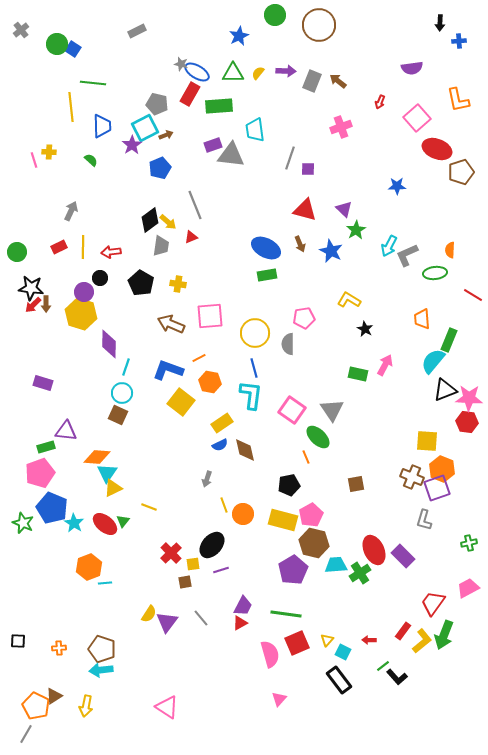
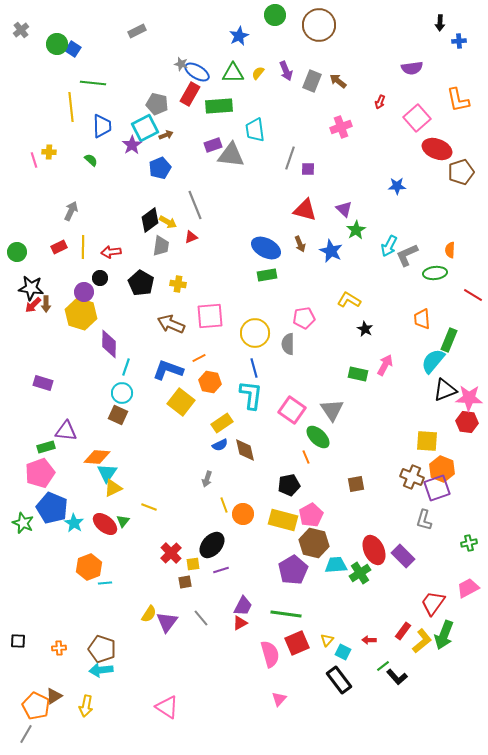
purple arrow at (286, 71): rotated 66 degrees clockwise
yellow arrow at (168, 222): rotated 12 degrees counterclockwise
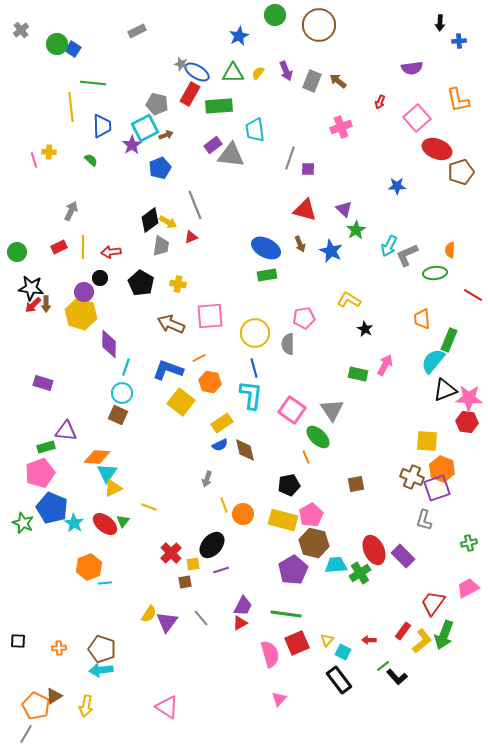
purple rectangle at (213, 145): rotated 18 degrees counterclockwise
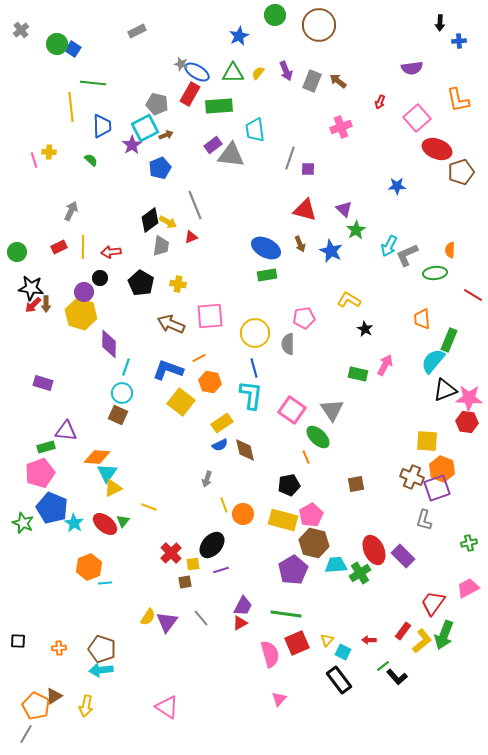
yellow semicircle at (149, 614): moved 1 px left, 3 px down
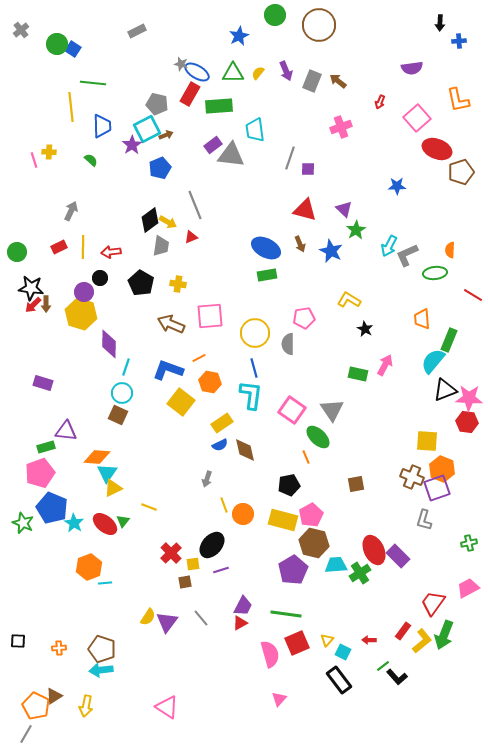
cyan square at (145, 128): moved 2 px right, 1 px down
purple rectangle at (403, 556): moved 5 px left
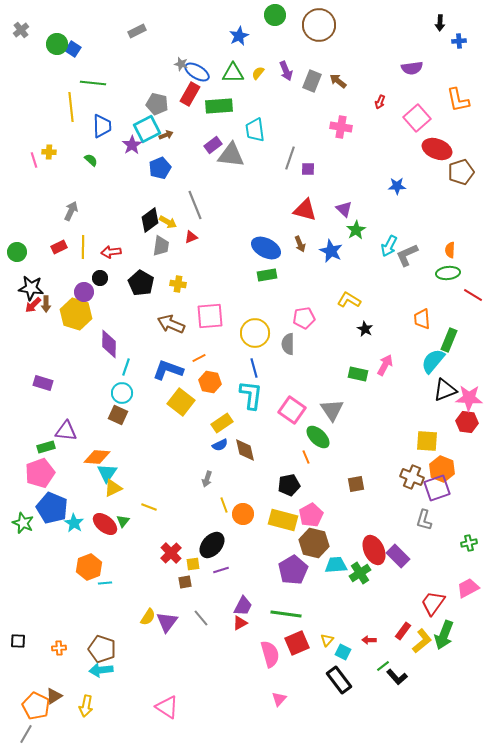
pink cross at (341, 127): rotated 30 degrees clockwise
green ellipse at (435, 273): moved 13 px right
yellow hexagon at (81, 314): moved 5 px left
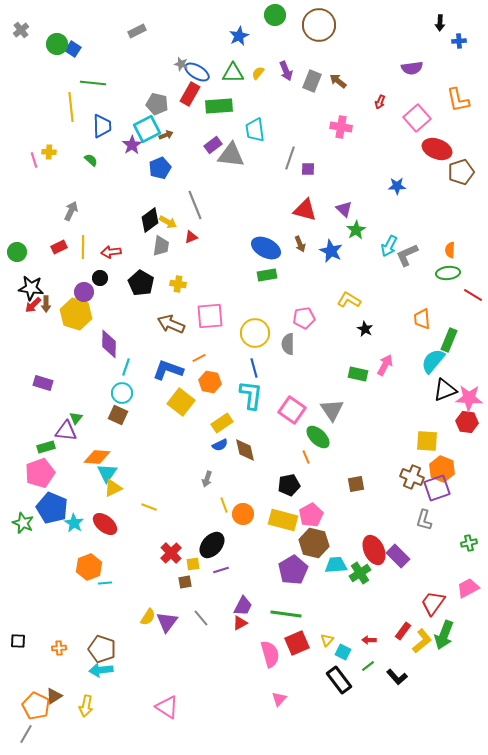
green triangle at (123, 521): moved 47 px left, 103 px up
green line at (383, 666): moved 15 px left
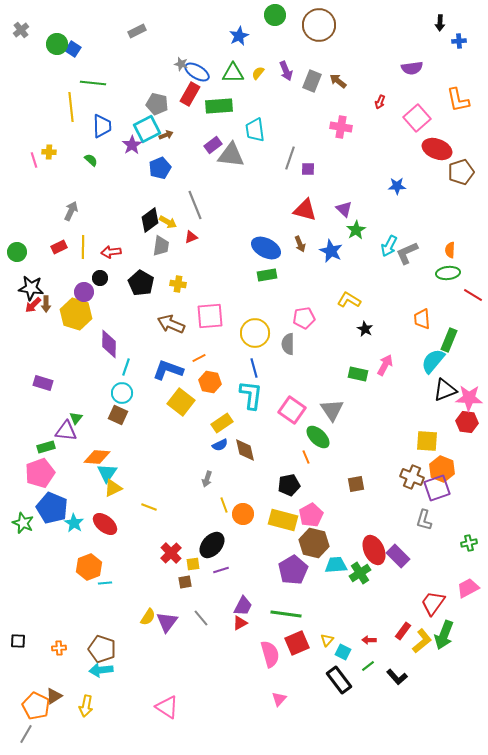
gray L-shape at (407, 255): moved 2 px up
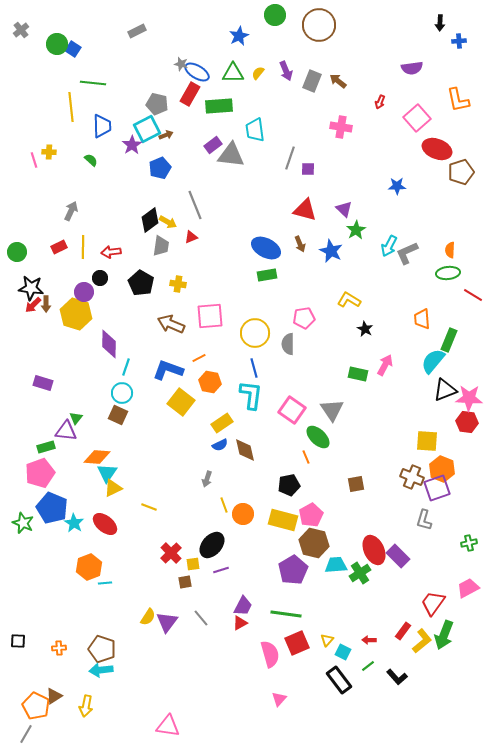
pink triangle at (167, 707): moved 1 px right, 19 px down; rotated 25 degrees counterclockwise
